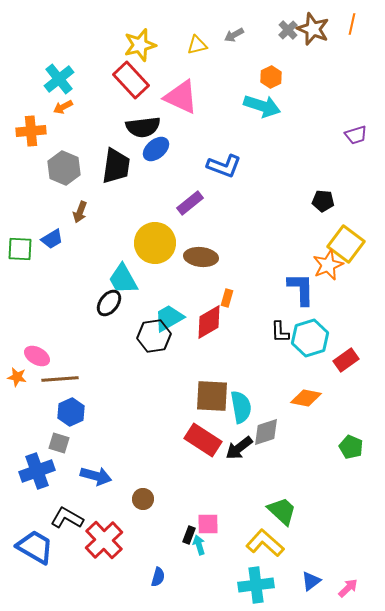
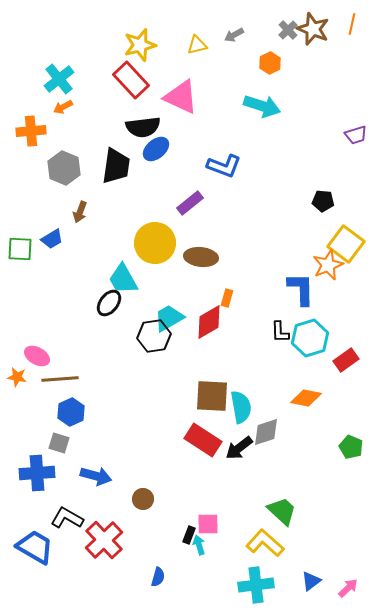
orange hexagon at (271, 77): moved 1 px left, 14 px up
blue cross at (37, 471): moved 2 px down; rotated 16 degrees clockwise
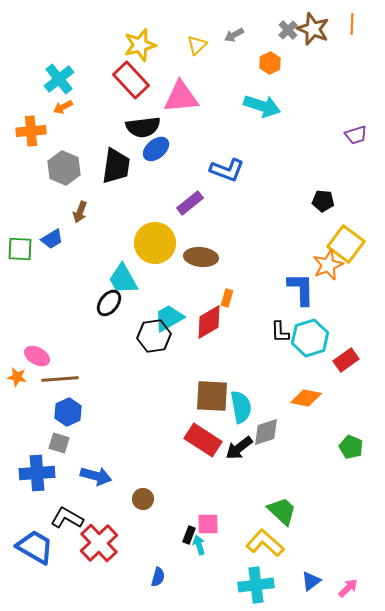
orange line at (352, 24): rotated 10 degrees counterclockwise
yellow triangle at (197, 45): rotated 30 degrees counterclockwise
pink triangle at (181, 97): rotated 30 degrees counterclockwise
blue L-shape at (224, 166): moved 3 px right, 4 px down
blue hexagon at (71, 412): moved 3 px left
red cross at (104, 540): moved 5 px left, 3 px down
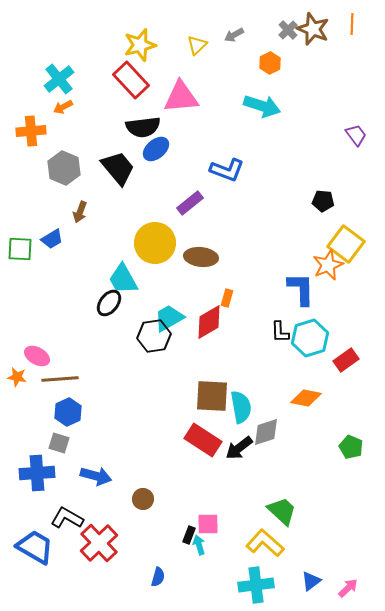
purple trapezoid at (356, 135): rotated 110 degrees counterclockwise
black trapezoid at (116, 166): moved 2 px right, 2 px down; rotated 48 degrees counterclockwise
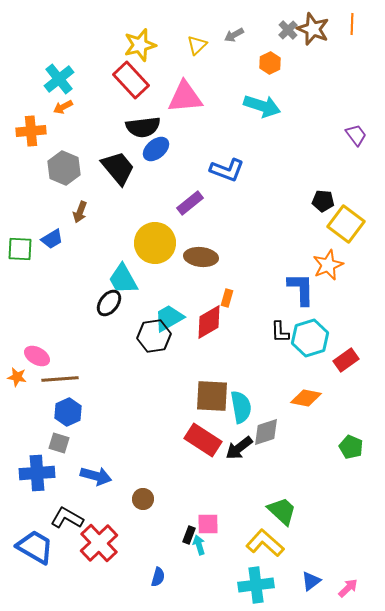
pink triangle at (181, 97): moved 4 px right
yellow square at (346, 244): moved 20 px up
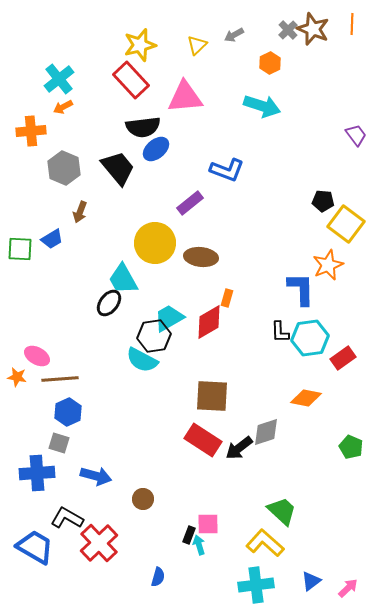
cyan hexagon at (310, 338): rotated 9 degrees clockwise
red rectangle at (346, 360): moved 3 px left, 2 px up
cyan semicircle at (241, 407): moved 99 px left, 47 px up; rotated 128 degrees clockwise
